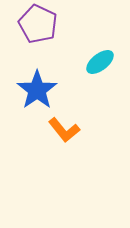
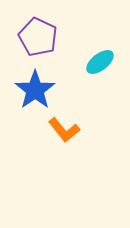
purple pentagon: moved 13 px down
blue star: moved 2 px left
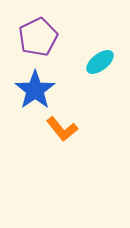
purple pentagon: rotated 21 degrees clockwise
orange L-shape: moved 2 px left, 1 px up
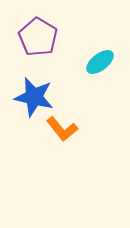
purple pentagon: rotated 15 degrees counterclockwise
blue star: moved 1 px left, 7 px down; rotated 24 degrees counterclockwise
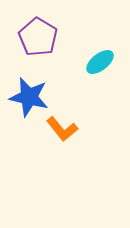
blue star: moved 5 px left
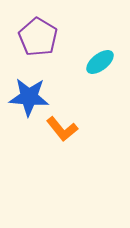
blue star: rotated 9 degrees counterclockwise
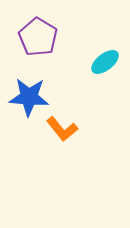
cyan ellipse: moved 5 px right
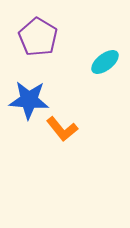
blue star: moved 3 px down
